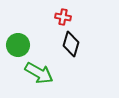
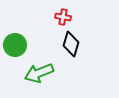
green circle: moved 3 px left
green arrow: rotated 128 degrees clockwise
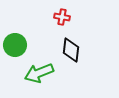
red cross: moved 1 px left
black diamond: moved 6 px down; rotated 10 degrees counterclockwise
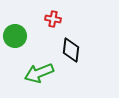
red cross: moved 9 px left, 2 px down
green circle: moved 9 px up
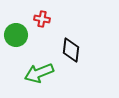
red cross: moved 11 px left
green circle: moved 1 px right, 1 px up
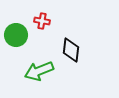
red cross: moved 2 px down
green arrow: moved 2 px up
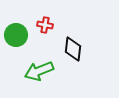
red cross: moved 3 px right, 4 px down
black diamond: moved 2 px right, 1 px up
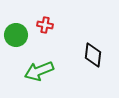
black diamond: moved 20 px right, 6 px down
